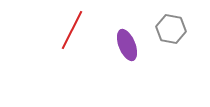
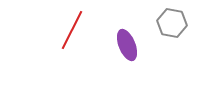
gray hexagon: moved 1 px right, 6 px up
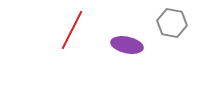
purple ellipse: rotated 56 degrees counterclockwise
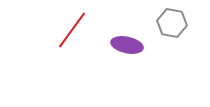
red line: rotated 9 degrees clockwise
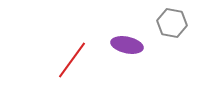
red line: moved 30 px down
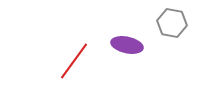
red line: moved 2 px right, 1 px down
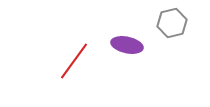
gray hexagon: rotated 24 degrees counterclockwise
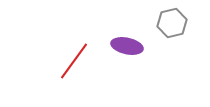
purple ellipse: moved 1 px down
